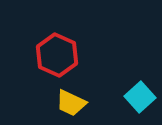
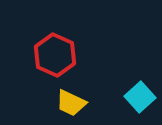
red hexagon: moved 2 px left
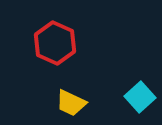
red hexagon: moved 12 px up
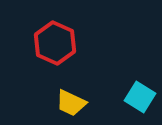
cyan square: rotated 16 degrees counterclockwise
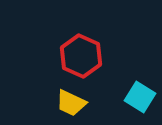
red hexagon: moved 26 px right, 13 px down
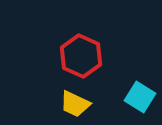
yellow trapezoid: moved 4 px right, 1 px down
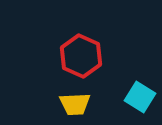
yellow trapezoid: rotated 28 degrees counterclockwise
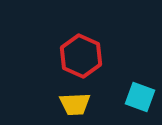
cyan square: rotated 12 degrees counterclockwise
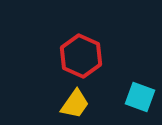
yellow trapezoid: rotated 52 degrees counterclockwise
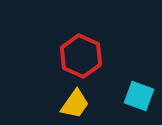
cyan square: moved 1 px left, 1 px up
